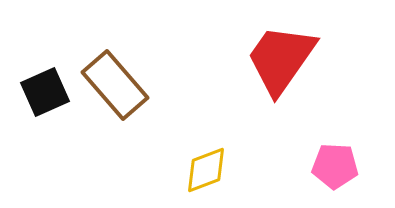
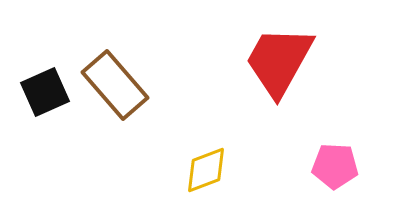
red trapezoid: moved 2 px left, 2 px down; rotated 6 degrees counterclockwise
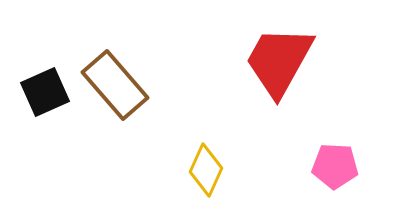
yellow diamond: rotated 45 degrees counterclockwise
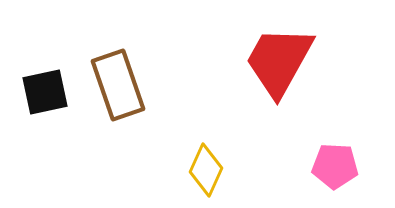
brown rectangle: moved 3 px right; rotated 22 degrees clockwise
black square: rotated 12 degrees clockwise
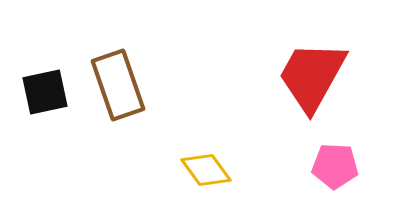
red trapezoid: moved 33 px right, 15 px down
yellow diamond: rotated 60 degrees counterclockwise
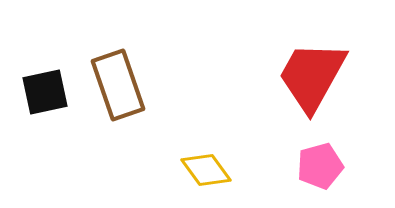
pink pentagon: moved 15 px left; rotated 18 degrees counterclockwise
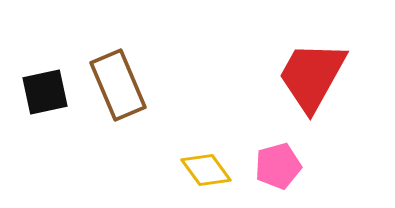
brown rectangle: rotated 4 degrees counterclockwise
pink pentagon: moved 42 px left
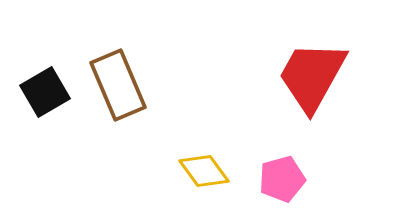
black square: rotated 18 degrees counterclockwise
pink pentagon: moved 4 px right, 13 px down
yellow diamond: moved 2 px left, 1 px down
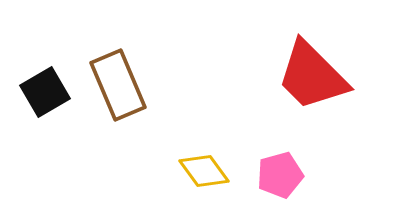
red trapezoid: rotated 74 degrees counterclockwise
pink pentagon: moved 2 px left, 4 px up
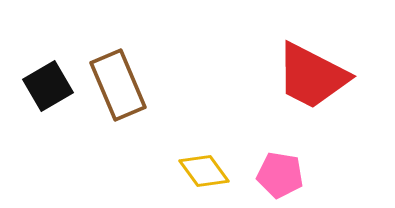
red trapezoid: rotated 18 degrees counterclockwise
black square: moved 3 px right, 6 px up
pink pentagon: rotated 24 degrees clockwise
